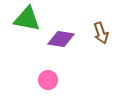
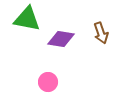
pink circle: moved 2 px down
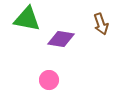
brown arrow: moved 9 px up
pink circle: moved 1 px right, 2 px up
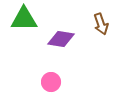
green triangle: moved 3 px left; rotated 12 degrees counterclockwise
pink circle: moved 2 px right, 2 px down
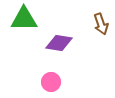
purple diamond: moved 2 px left, 4 px down
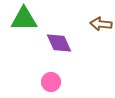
brown arrow: rotated 115 degrees clockwise
purple diamond: rotated 56 degrees clockwise
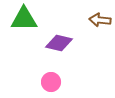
brown arrow: moved 1 px left, 4 px up
purple diamond: rotated 52 degrees counterclockwise
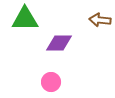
green triangle: moved 1 px right
purple diamond: rotated 12 degrees counterclockwise
